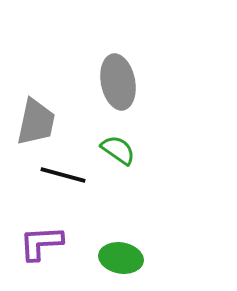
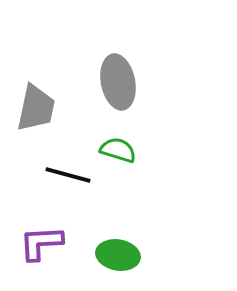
gray trapezoid: moved 14 px up
green semicircle: rotated 18 degrees counterclockwise
black line: moved 5 px right
green ellipse: moved 3 px left, 3 px up
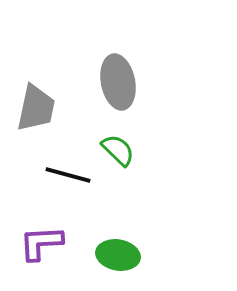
green semicircle: rotated 27 degrees clockwise
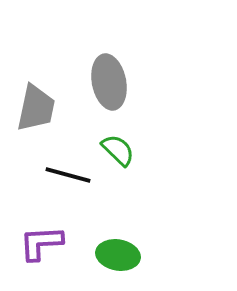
gray ellipse: moved 9 px left
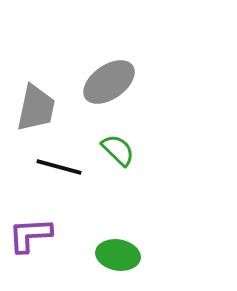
gray ellipse: rotated 66 degrees clockwise
black line: moved 9 px left, 8 px up
purple L-shape: moved 11 px left, 8 px up
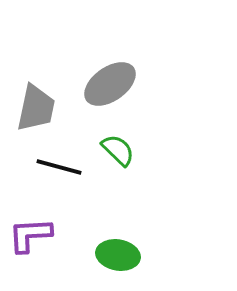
gray ellipse: moved 1 px right, 2 px down
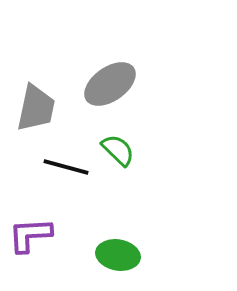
black line: moved 7 px right
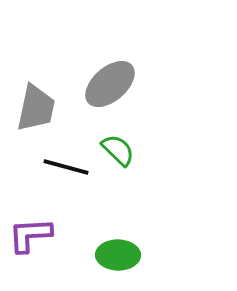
gray ellipse: rotated 6 degrees counterclockwise
green ellipse: rotated 9 degrees counterclockwise
